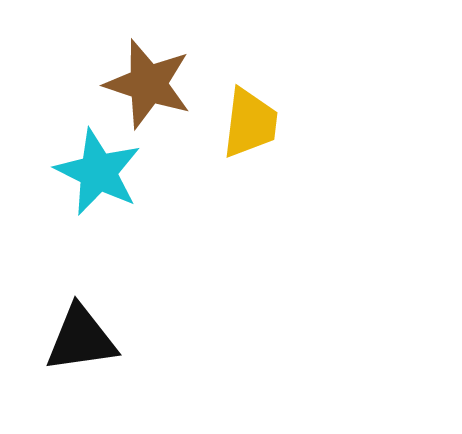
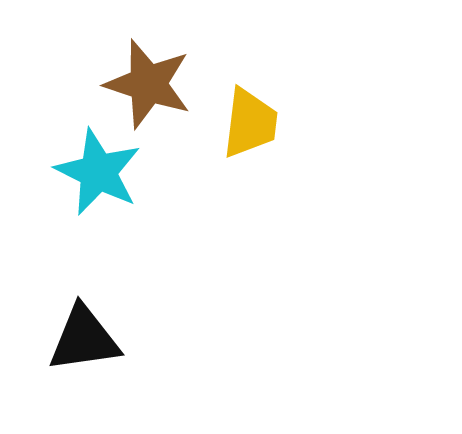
black triangle: moved 3 px right
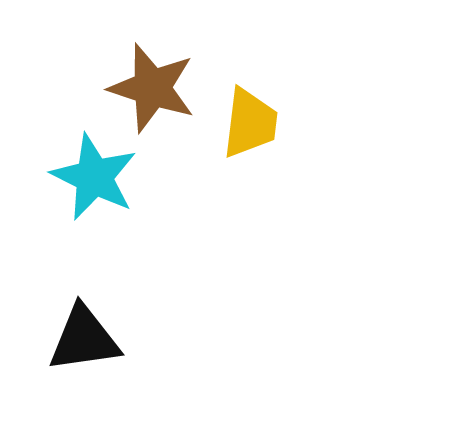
brown star: moved 4 px right, 4 px down
cyan star: moved 4 px left, 5 px down
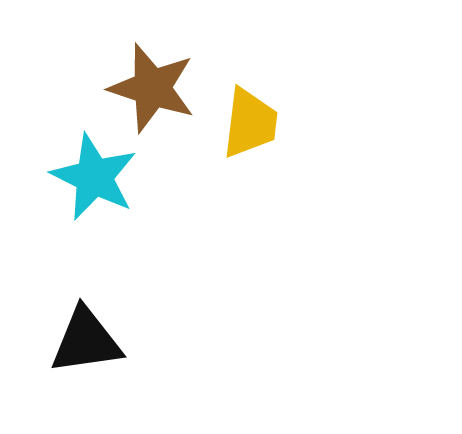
black triangle: moved 2 px right, 2 px down
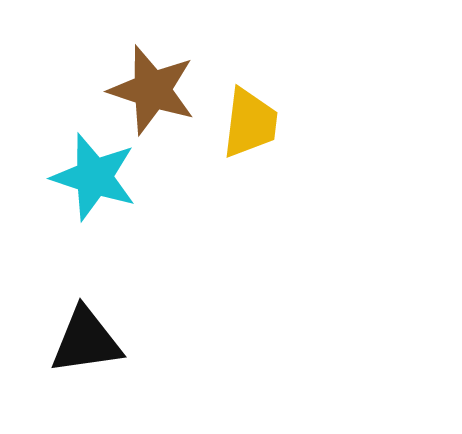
brown star: moved 2 px down
cyan star: rotated 8 degrees counterclockwise
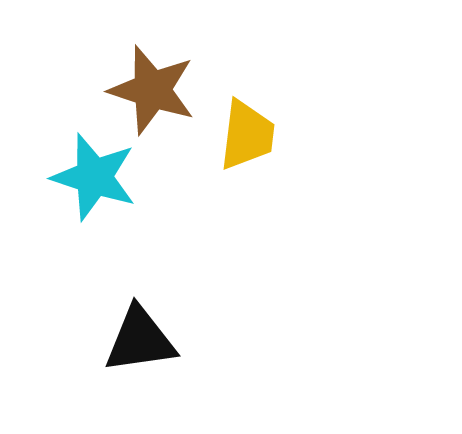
yellow trapezoid: moved 3 px left, 12 px down
black triangle: moved 54 px right, 1 px up
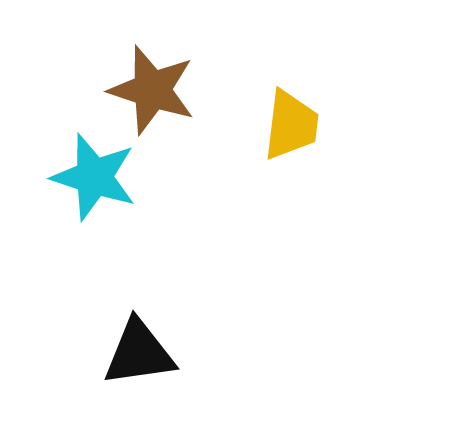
yellow trapezoid: moved 44 px right, 10 px up
black triangle: moved 1 px left, 13 px down
